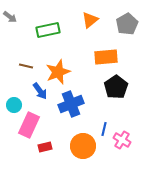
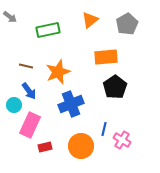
black pentagon: moved 1 px left
blue arrow: moved 11 px left
pink rectangle: moved 1 px right
orange circle: moved 2 px left
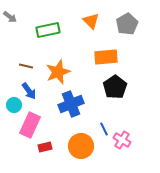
orange triangle: moved 1 px right, 1 px down; rotated 36 degrees counterclockwise
blue line: rotated 40 degrees counterclockwise
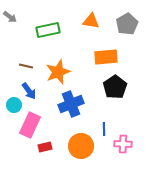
orange triangle: rotated 36 degrees counterclockwise
blue line: rotated 24 degrees clockwise
pink cross: moved 1 px right, 4 px down; rotated 30 degrees counterclockwise
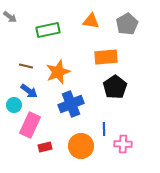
blue arrow: rotated 18 degrees counterclockwise
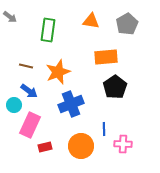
green rectangle: rotated 70 degrees counterclockwise
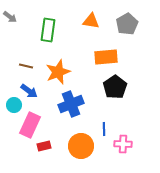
red rectangle: moved 1 px left, 1 px up
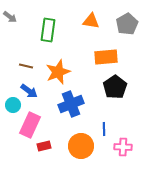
cyan circle: moved 1 px left
pink cross: moved 3 px down
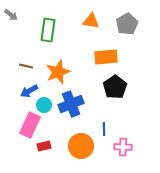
gray arrow: moved 1 px right, 2 px up
blue arrow: rotated 114 degrees clockwise
cyan circle: moved 31 px right
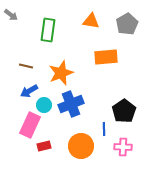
orange star: moved 3 px right, 1 px down
black pentagon: moved 9 px right, 24 px down
